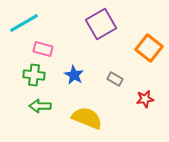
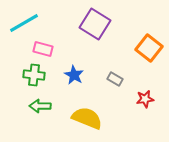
purple square: moved 6 px left; rotated 28 degrees counterclockwise
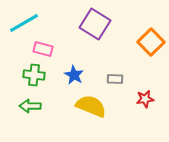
orange square: moved 2 px right, 6 px up; rotated 8 degrees clockwise
gray rectangle: rotated 28 degrees counterclockwise
green arrow: moved 10 px left
yellow semicircle: moved 4 px right, 12 px up
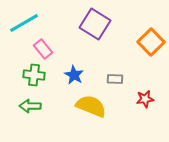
pink rectangle: rotated 36 degrees clockwise
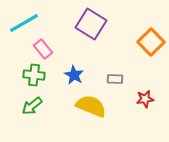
purple square: moved 4 px left
green arrow: moved 2 px right; rotated 40 degrees counterclockwise
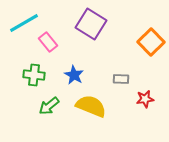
pink rectangle: moved 5 px right, 7 px up
gray rectangle: moved 6 px right
green arrow: moved 17 px right
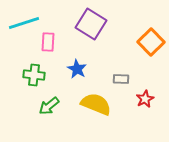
cyan line: rotated 12 degrees clockwise
pink rectangle: rotated 42 degrees clockwise
blue star: moved 3 px right, 6 px up
red star: rotated 18 degrees counterclockwise
yellow semicircle: moved 5 px right, 2 px up
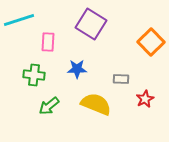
cyan line: moved 5 px left, 3 px up
blue star: rotated 30 degrees counterclockwise
